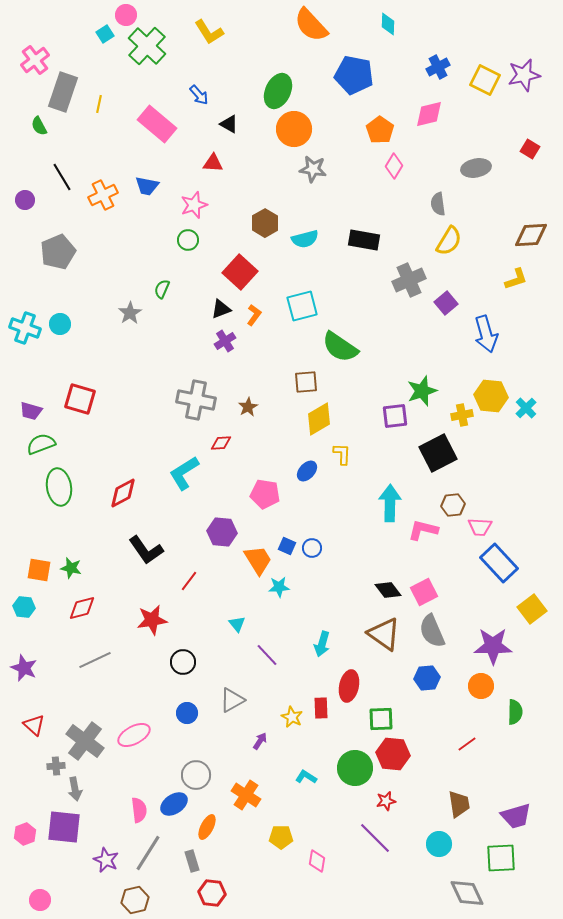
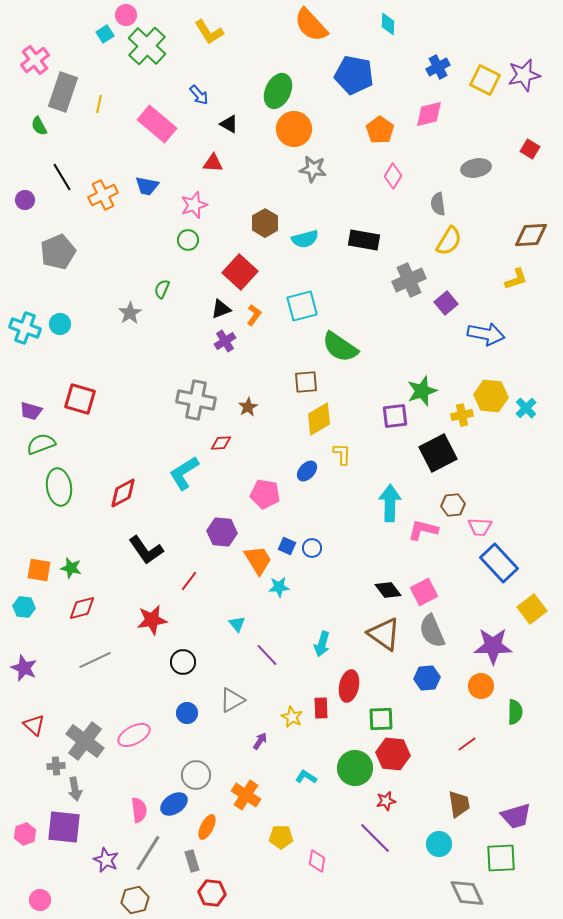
pink diamond at (394, 166): moved 1 px left, 10 px down
blue arrow at (486, 334): rotated 63 degrees counterclockwise
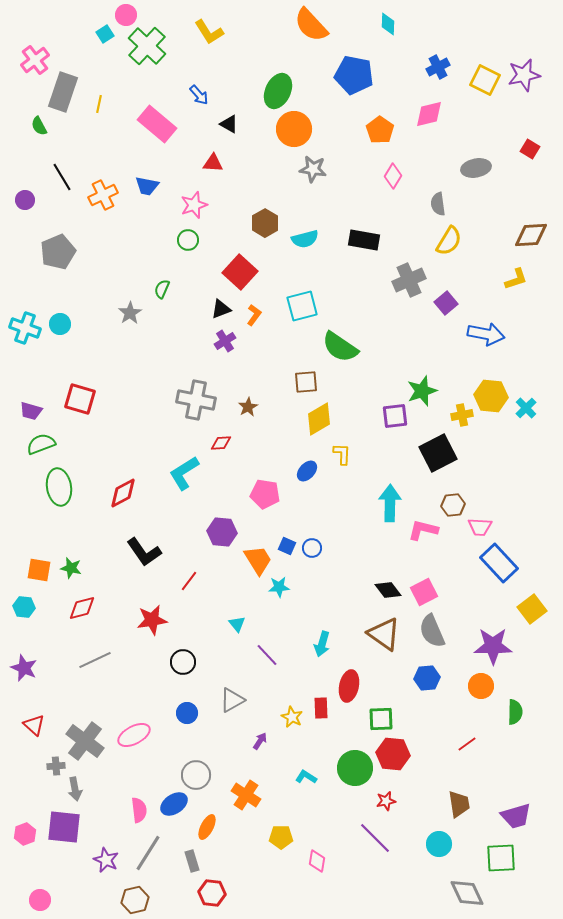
black L-shape at (146, 550): moved 2 px left, 2 px down
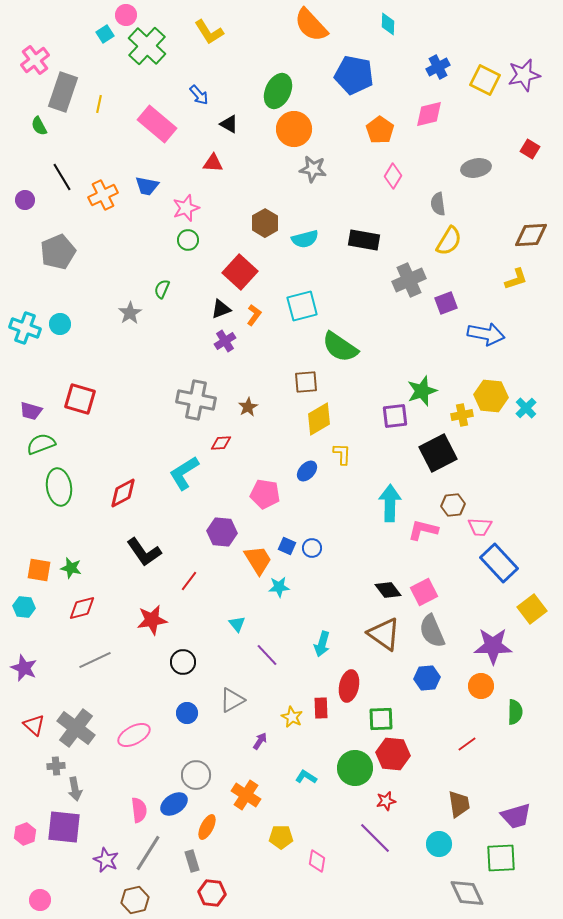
pink star at (194, 205): moved 8 px left, 3 px down
purple square at (446, 303): rotated 20 degrees clockwise
gray cross at (85, 741): moved 9 px left, 13 px up
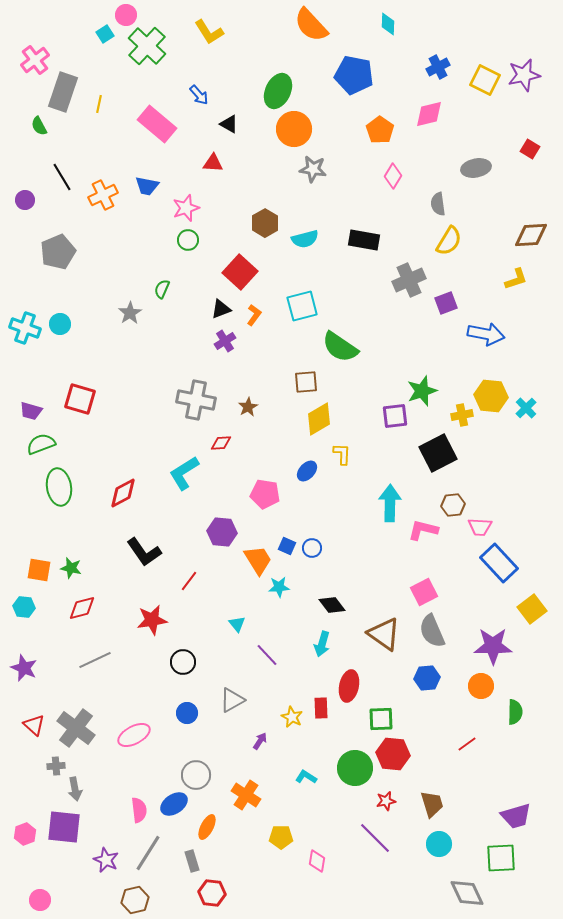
black diamond at (388, 590): moved 56 px left, 15 px down
brown trapezoid at (459, 804): moved 27 px left; rotated 8 degrees counterclockwise
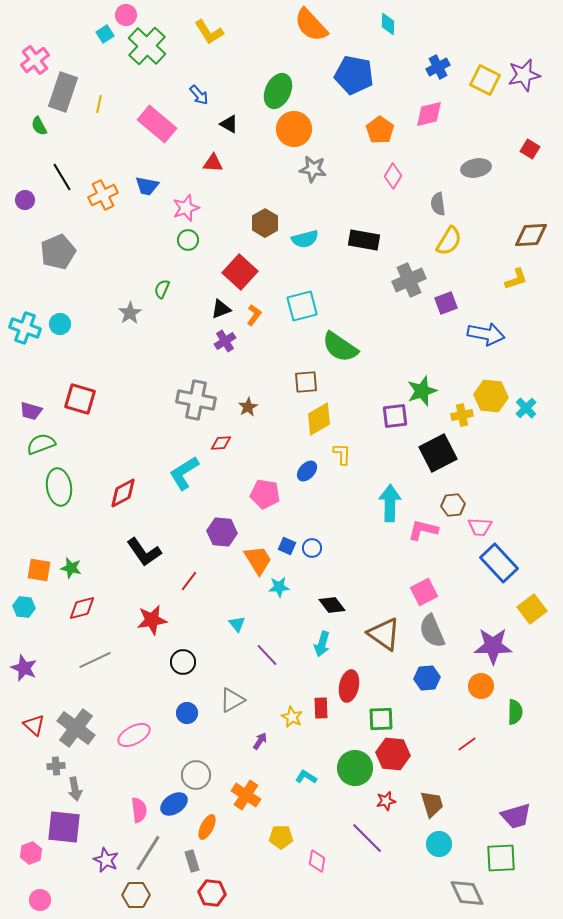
pink hexagon at (25, 834): moved 6 px right, 19 px down
purple line at (375, 838): moved 8 px left
brown hexagon at (135, 900): moved 1 px right, 5 px up; rotated 12 degrees clockwise
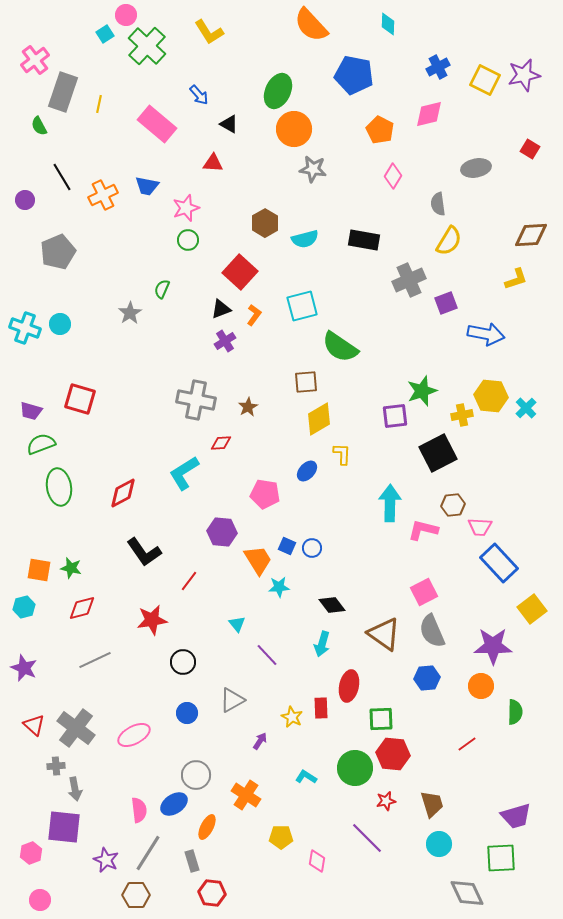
orange pentagon at (380, 130): rotated 8 degrees counterclockwise
cyan hexagon at (24, 607): rotated 20 degrees counterclockwise
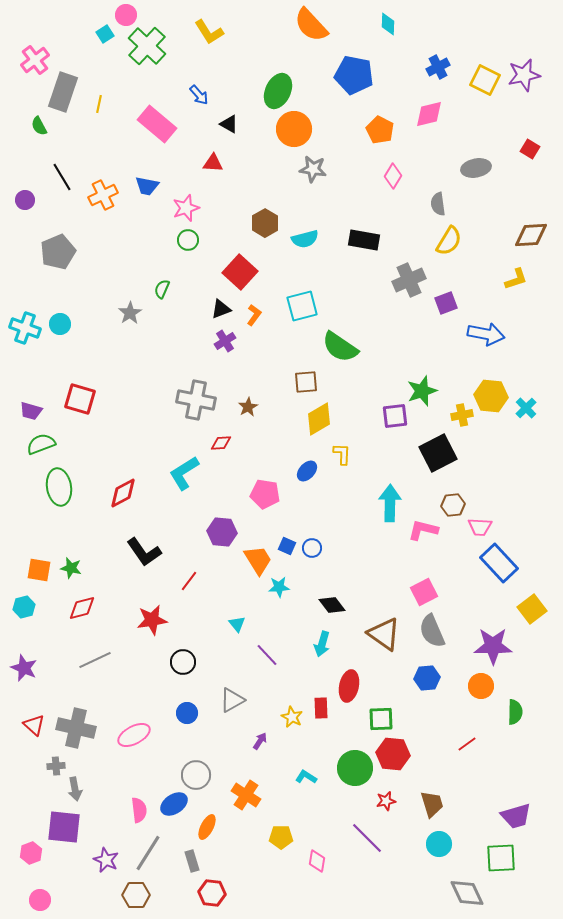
gray cross at (76, 728): rotated 24 degrees counterclockwise
